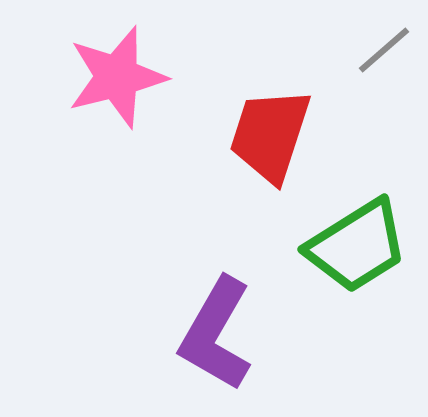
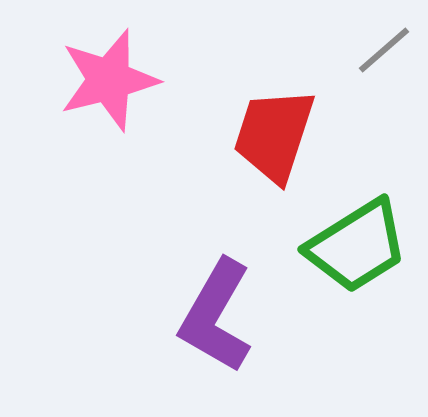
pink star: moved 8 px left, 3 px down
red trapezoid: moved 4 px right
purple L-shape: moved 18 px up
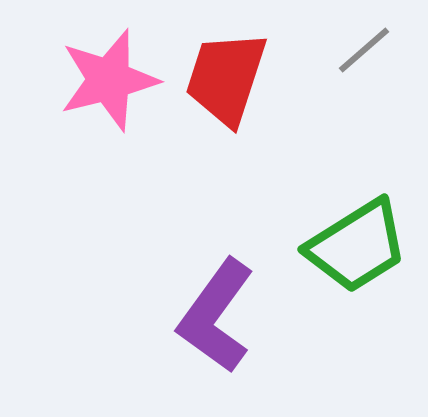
gray line: moved 20 px left
red trapezoid: moved 48 px left, 57 px up
purple L-shape: rotated 6 degrees clockwise
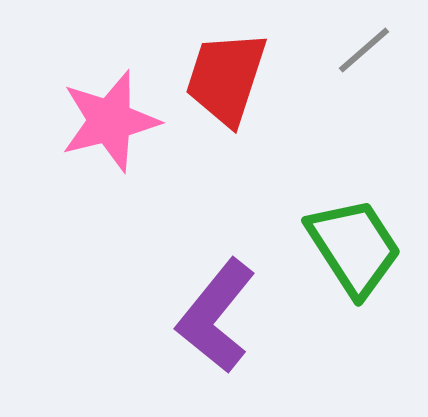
pink star: moved 1 px right, 41 px down
green trapezoid: moved 3 px left, 1 px down; rotated 91 degrees counterclockwise
purple L-shape: rotated 3 degrees clockwise
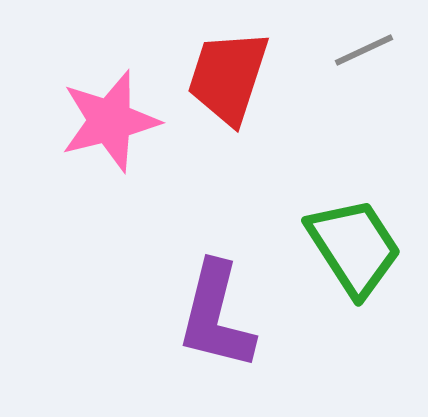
gray line: rotated 16 degrees clockwise
red trapezoid: moved 2 px right, 1 px up
purple L-shape: rotated 25 degrees counterclockwise
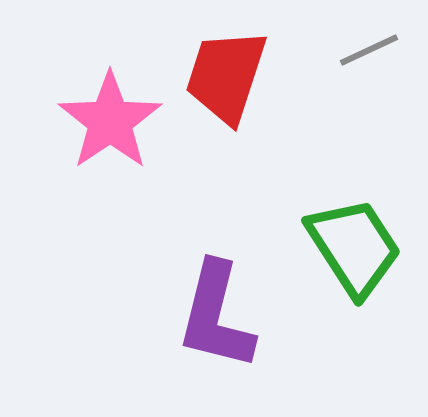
gray line: moved 5 px right
red trapezoid: moved 2 px left, 1 px up
pink star: rotated 20 degrees counterclockwise
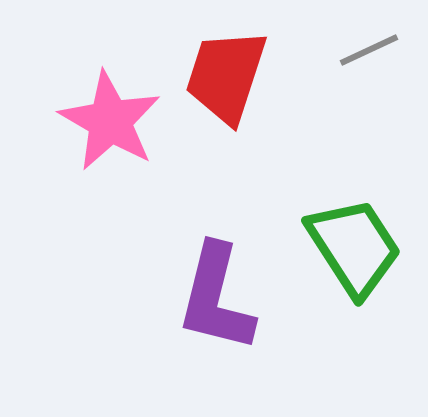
pink star: rotated 8 degrees counterclockwise
purple L-shape: moved 18 px up
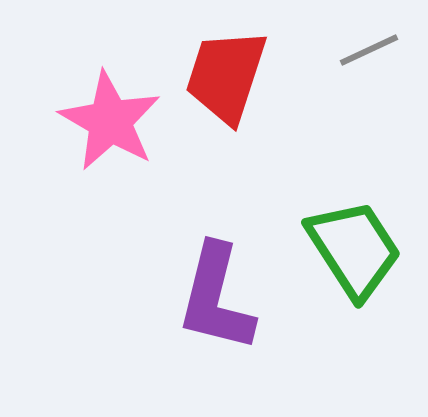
green trapezoid: moved 2 px down
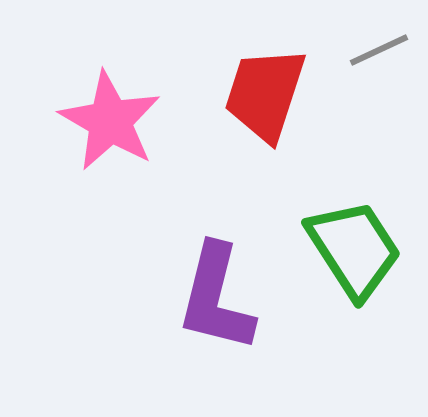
gray line: moved 10 px right
red trapezoid: moved 39 px right, 18 px down
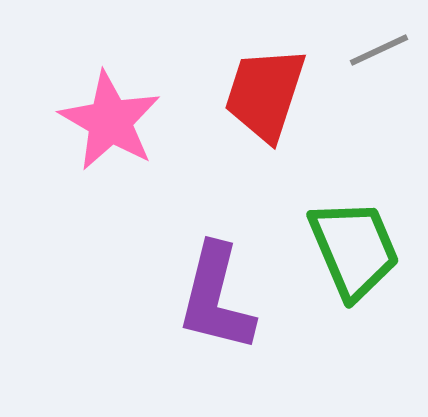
green trapezoid: rotated 10 degrees clockwise
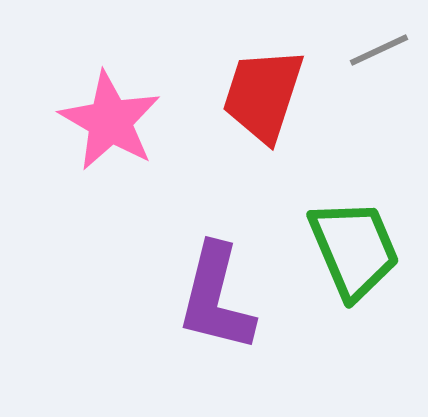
red trapezoid: moved 2 px left, 1 px down
